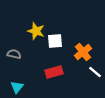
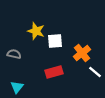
orange cross: moved 1 px left, 1 px down
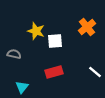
orange cross: moved 5 px right, 26 px up
cyan triangle: moved 5 px right
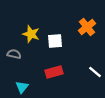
yellow star: moved 5 px left, 3 px down
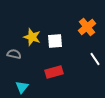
yellow star: moved 1 px right, 3 px down
white line: moved 13 px up; rotated 16 degrees clockwise
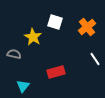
yellow star: moved 1 px right; rotated 12 degrees clockwise
white square: moved 19 px up; rotated 21 degrees clockwise
red rectangle: moved 2 px right
cyan triangle: moved 1 px right, 1 px up
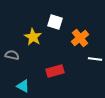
orange cross: moved 7 px left, 11 px down
gray semicircle: moved 2 px left, 1 px down
white line: rotated 48 degrees counterclockwise
red rectangle: moved 1 px left, 1 px up
cyan triangle: rotated 40 degrees counterclockwise
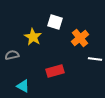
gray semicircle: rotated 24 degrees counterclockwise
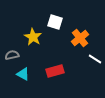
white line: rotated 24 degrees clockwise
cyan triangle: moved 12 px up
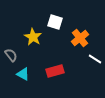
gray semicircle: moved 1 px left; rotated 64 degrees clockwise
